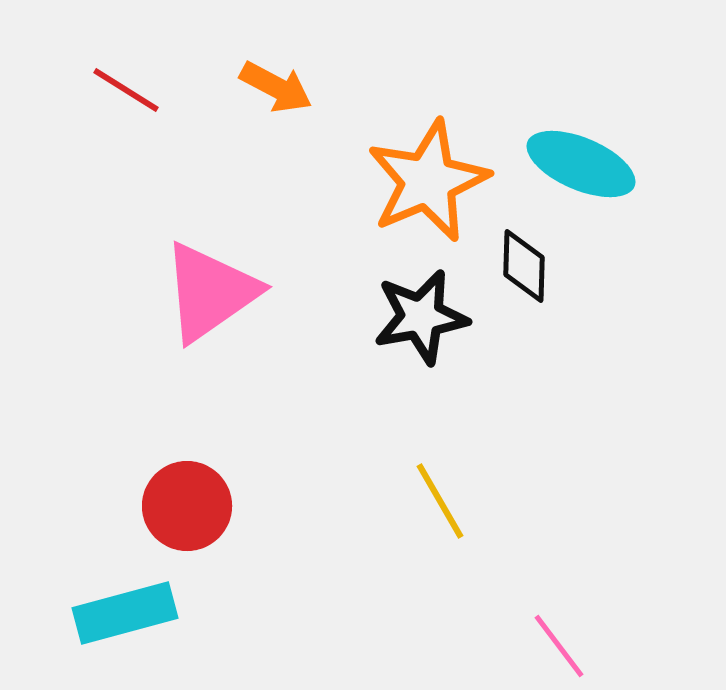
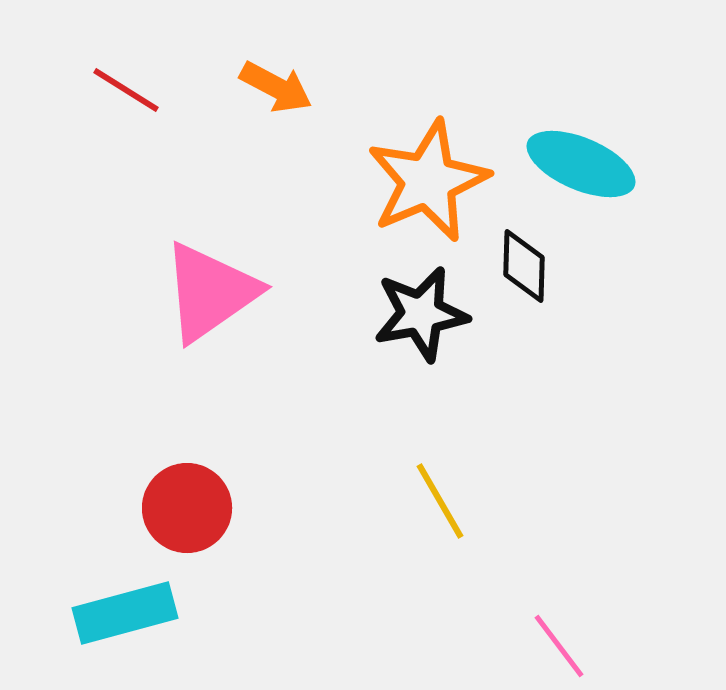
black star: moved 3 px up
red circle: moved 2 px down
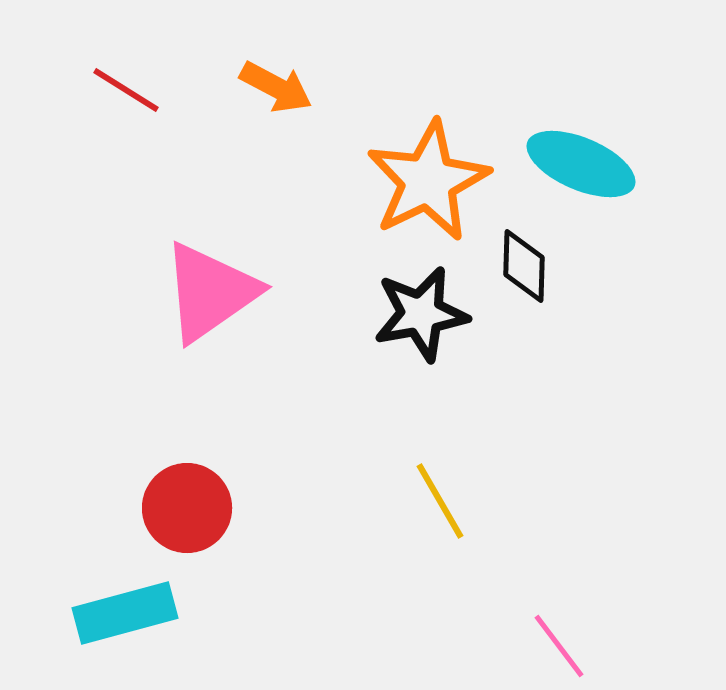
orange star: rotated 3 degrees counterclockwise
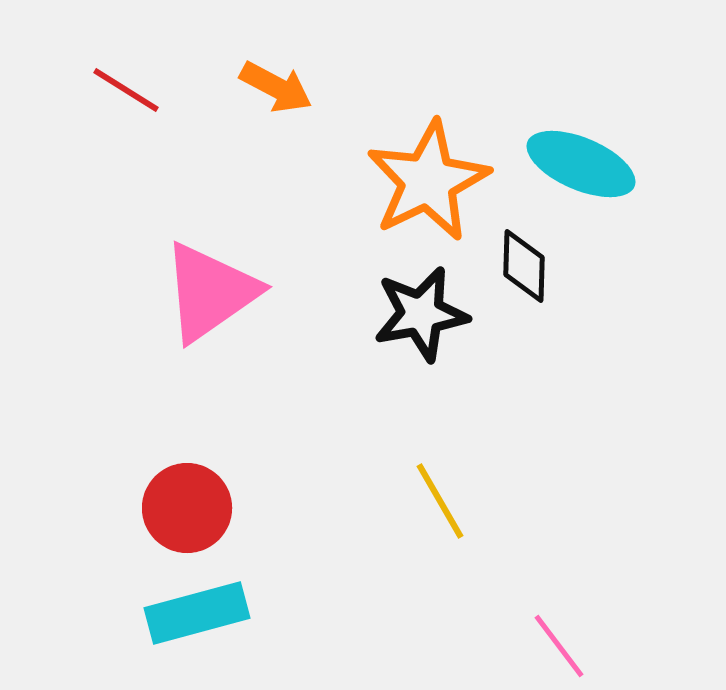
cyan rectangle: moved 72 px right
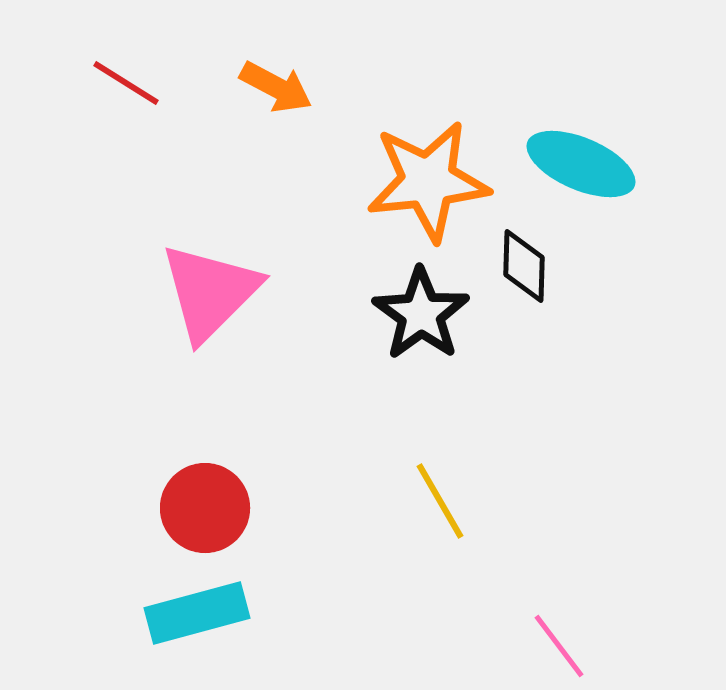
red line: moved 7 px up
orange star: rotated 20 degrees clockwise
pink triangle: rotated 10 degrees counterclockwise
black star: rotated 26 degrees counterclockwise
red circle: moved 18 px right
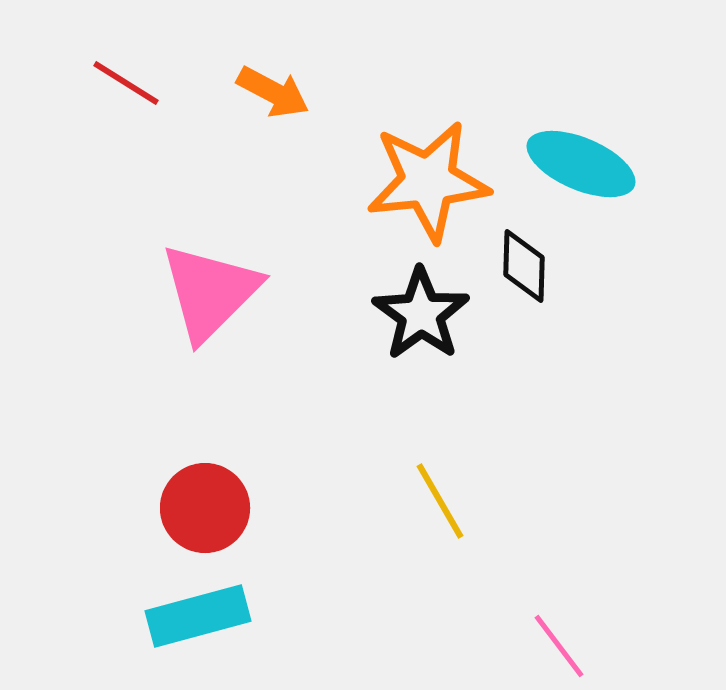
orange arrow: moved 3 px left, 5 px down
cyan rectangle: moved 1 px right, 3 px down
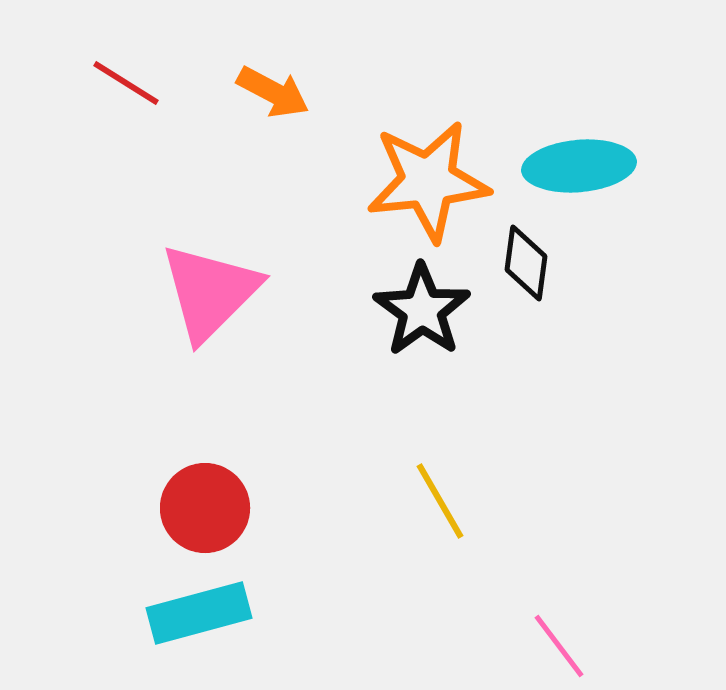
cyan ellipse: moved 2 px left, 2 px down; rotated 28 degrees counterclockwise
black diamond: moved 2 px right, 3 px up; rotated 6 degrees clockwise
black star: moved 1 px right, 4 px up
cyan rectangle: moved 1 px right, 3 px up
